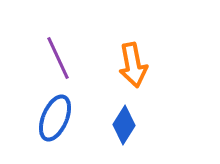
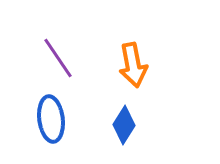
purple line: rotated 9 degrees counterclockwise
blue ellipse: moved 4 px left, 1 px down; rotated 30 degrees counterclockwise
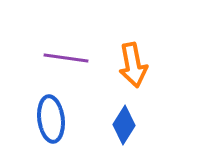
purple line: moved 8 px right; rotated 48 degrees counterclockwise
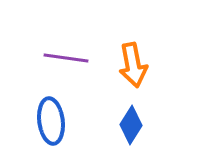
blue ellipse: moved 2 px down
blue diamond: moved 7 px right
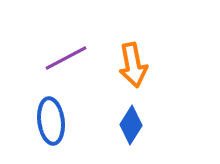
purple line: rotated 36 degrees counterclockwise
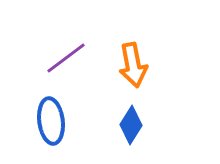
purple line: rotated 9 degrees counterclockwise
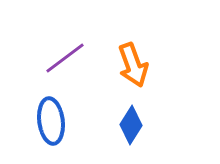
purple line: moved 1 px left
orange arrow: rotated 9 degrees counterclockwise
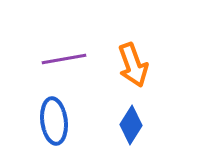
purple line: moved 1 px left, 1 px down; rotated 27 degrees clockwise
blue ellipse: moved 3 px right
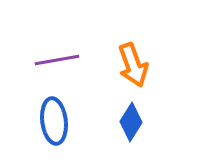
purple line: moved 7 px left, 1 px down
blue diamond: moved 3 px up
